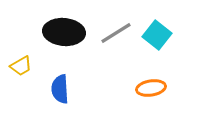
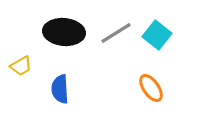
orange ellipse: rotated 64 degrees clockwise
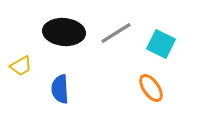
cyan square: moved 4 px right, 9 px down; rotated 12 degrees counterclockwise
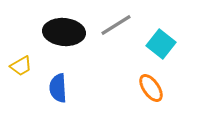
gray line: moved 8 px up
cyan square: rotated 12 degrees clockwise
blue semicircle: moved 2 px left, 1 px up
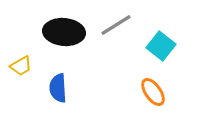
cyan square: moved 2 px down
orange ellipse: moved 2 px right, 4 px down
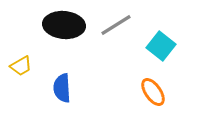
black ellipse: moved 7 px up
blue semicircle: moved 4 px right
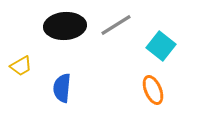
black ellipse: moved 1 px right, 1 px down; rotated 9 degrees counterclockwise
blue semicircle: rotated 8 degrees clockwise
orange ellipse: moved 2 px up; rotated 12 degrees clockwise
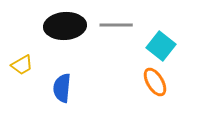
gray line: rotated 32 degrees clockwise
yellow trapezoid: moved 1 px right, 1 px up
orange ellipse: moved 2 px right, 8 px up; rotated 8 degrees counterclockwise
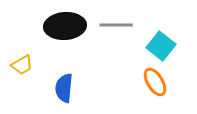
blue semicircle: moved 2 px right
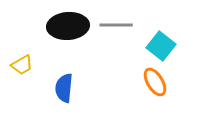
black ellipse: moved 3 px right
